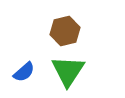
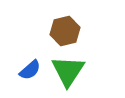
blue semicircle: moved 6 px right, 2 px up
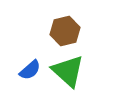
green triangle: rotated 21 degrees counterclockwise
